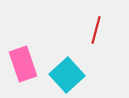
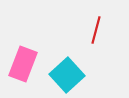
pink rectangle: rotated 40 degrees clockwise
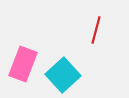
cyan square: moved 4 px left
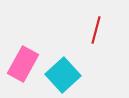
pink rectangle: rotated 8 degrees clockwise
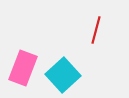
pink rectangle: moved 4 px down; rotated 8 degrees counterclockwise
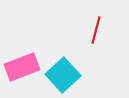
pink rectangle: moved 1 px left, 1 px up; rotated 48 degrees clockwise
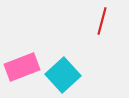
red line: moved 6 px right, 9 px up
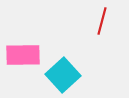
pink rectangle: moved 1 px right, 12 px up; rotated 20 degrees clockwise
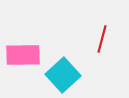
red line: moved 18 px down
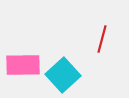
pink rectangle: moved 10 px down
